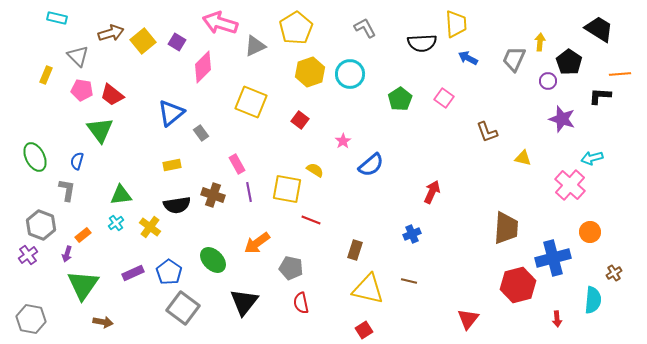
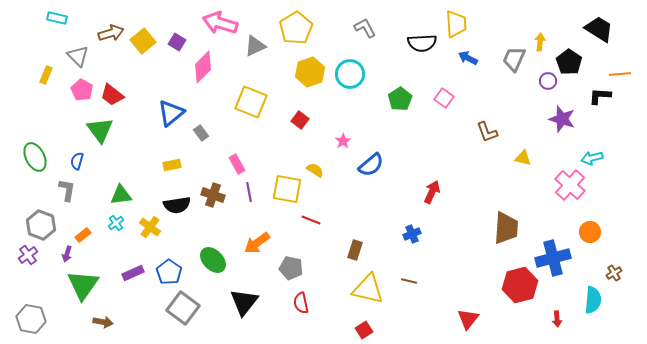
pink pentagon at (82, 90): rotated 20 degrees clockwise
red hexagon at (518, 285): moved 2 px right
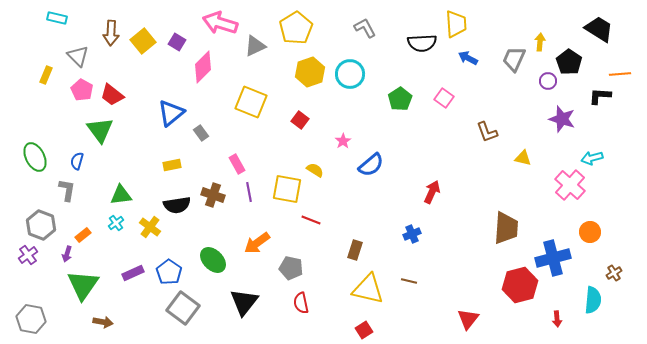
brown arrow at (111, 33): rotated 110 degrees clockwise
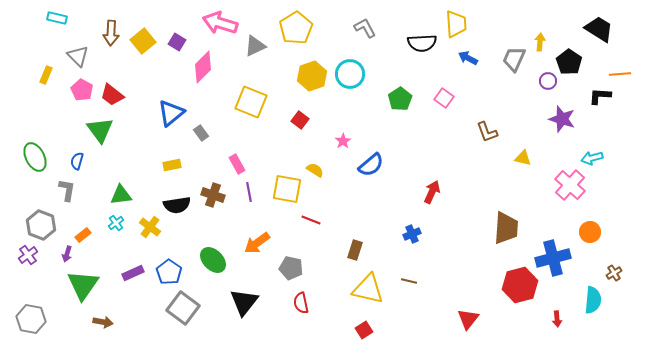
yellow hexagon at (310, 72): moved 2 px right, 4 px down
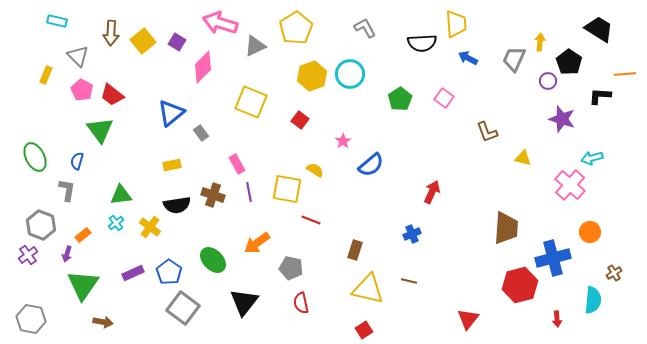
cyan rectangle at (57, 18): moved 3 px down
orange line at (620, 74): moved 5 px right
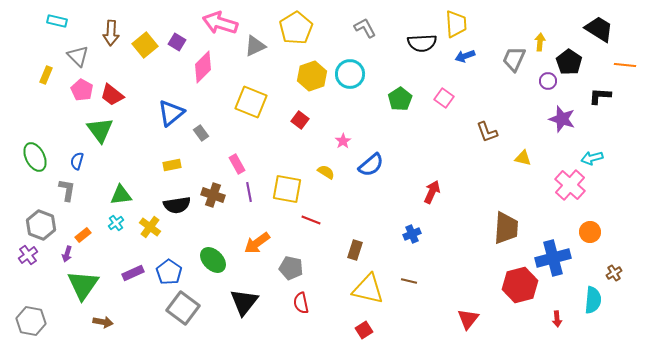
yellow square at (143, 41): moved 2 px right, 4 px down
blue arrow at (468, 58): moved 3 px left, 2 px up; rotated 48 degrees counterclockwise
orange line at (625, 74): moved 9 px up; rotated 10 degrees clockwise
yellow semicircle at (315, 170): moved 11 px right, 2 px down
gray hexagon at (31, 319): moved 2 px down
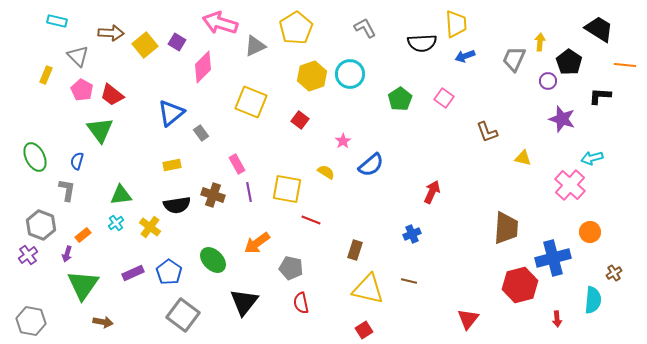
brown arrow at (111, 33): rotated 90 degrees counterclockwise
gray square at (183, 308): moved 7 px down
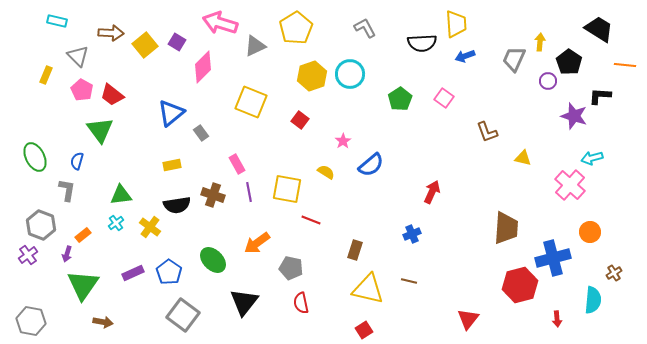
purple star at (562, 119): moved 12 px right, 3 px up
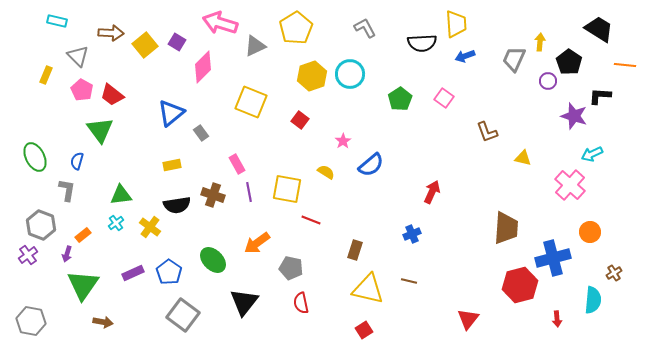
cyan arrow at (592, 158): moved 4 px up; rotated 10 degrees counterclockwise
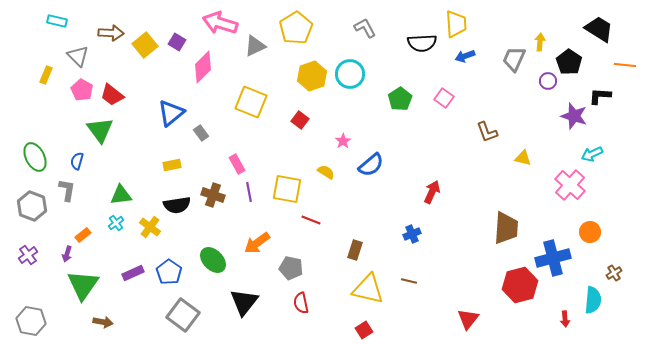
gray hexagon at (41, 225): moved 9 px left, 19 px up
red arrow at (557, 319): moved 8 px right
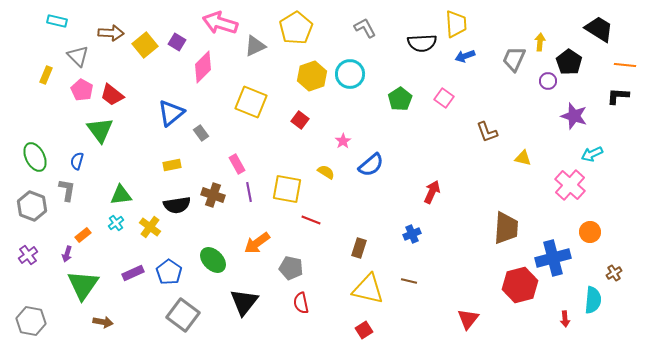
black L-shape at (600, 96): moved 18 px right
brown rectangle at (355, 250): moved 4 px right, 2 px up
